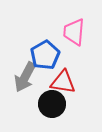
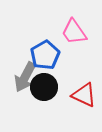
pink trapezoid: rotated 40 degrees counterclockwise
red triangle: moved 21 px right, 13 px down; rotated 16 degrees clockwise
black circle: moved 8 px left, 17 px up
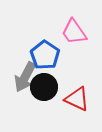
blue pentagon: rotated 8 degrees counterclockwise
red triangle: moved 7 px left, 4 px down
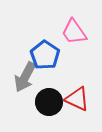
black circle: moved 5 px right, 15 px down
